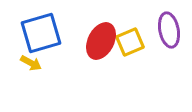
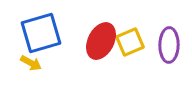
purple ellipse: moved 15 px down; rotated 12 degrees clockwise
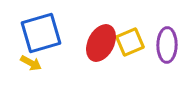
red ellipse: moved 2 px down
purple ellipse: moved 2 px left
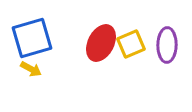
blue square: moved 9 px left, 5 px down
yellow square: moved 1 px right, 2 px down
yellow arrow: moved 6 px down
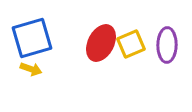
yellow arrow: rotated 10 degrees counterclockwise
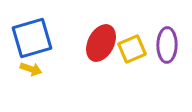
yellow square: moved 1 px right, 5 px down
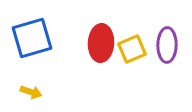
red ellipse: rotated 24 degrees counterclockwise
yellow arrow: moved 23 px down
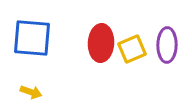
blue square: rotated 21 degrees clockwise
